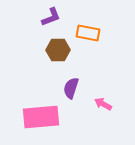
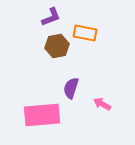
orange rectangle: moved 3 px left
brown hexagon: moved 1 px left, 4 px up; rotated 10 degrees counterclockwise
pink arrow: moved 1 px left
pink rectangle: moved 1 px right, 2 px up
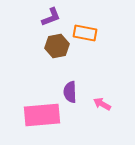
purple semicircle: moved 1 px left, 4 px down; rotated 20 degrees counterclockwise
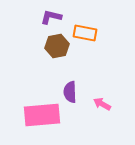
purple L-shape: rotated 145 degrees counterclockwise
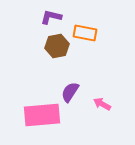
purple semicircle: rotated 35 degrees clockwise
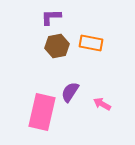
purple L-shape: rotated 15 degrees counterclockwise
orange rectangle: moved 6 px right, 10 px down
pink rectangle: moved 3 px up; rotated 72 degrees counterclockwise
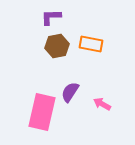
orange rectangle: moved 1 px down
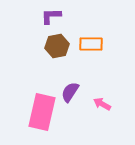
purple L-shape: moved 1 px up
orange rectangle: rotated 10 degrees counterclockwise
